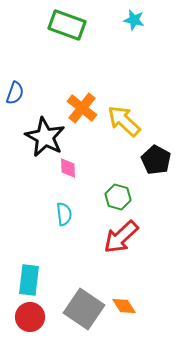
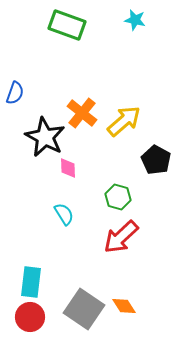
cyan star: moved 1 px right
orange cross: moved 5 px down
yellow arrow: rotated 96 degrees clockwise
cyan semicircle: rotated 25 degrees counterclockwise
cyan rectangle: moved 2 px right, 2 px down
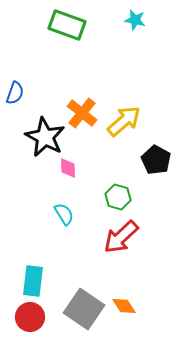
cyan rectangle: moved 2 px right, 1 px up
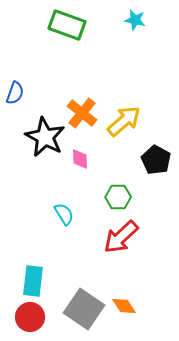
pink diamond: moved 12 px right, 9 px up
green hexagon: rotated 15 degrees counterclockwise
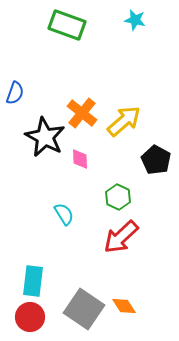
green hexagon: rotated 25 degrees clockwise
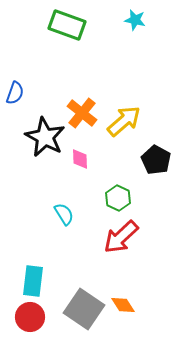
green hexagon: moved 1 px down
orange diamond: moved 1 px left, 1 px up
